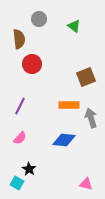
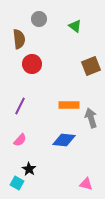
green triangle: moved 1 px right
brown square: moved 5 px right, 11 px up
pink semicircle: moved 2 px down
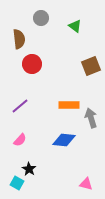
gray circle: moved 2 px right, 1 px up
purple line: rotated 24 degrees clockwise
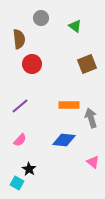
brown square: moved 4 px left, 2 px up
pink triangle: moved 7 px right, 22 px up; rotated 24 degrees clockwise
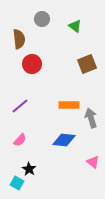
gray circle: moved 1 px right, 1 px down
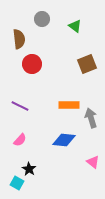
purple line: rotated 66 degrees clockwise
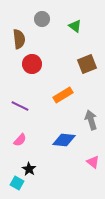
orange rectangle: moved 6 px left, 10 px up; rotated 30 degrees counterclockwise
gray arrow: moved 2 px down
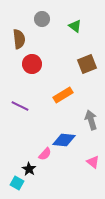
pink semicircle: moved 25 px right, 14 px down
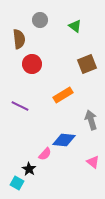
gray circle: moved 2 px left, 1 px down
